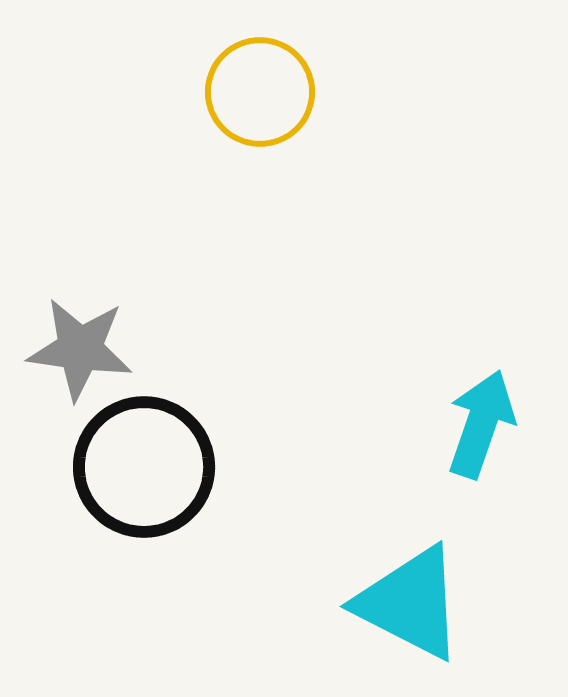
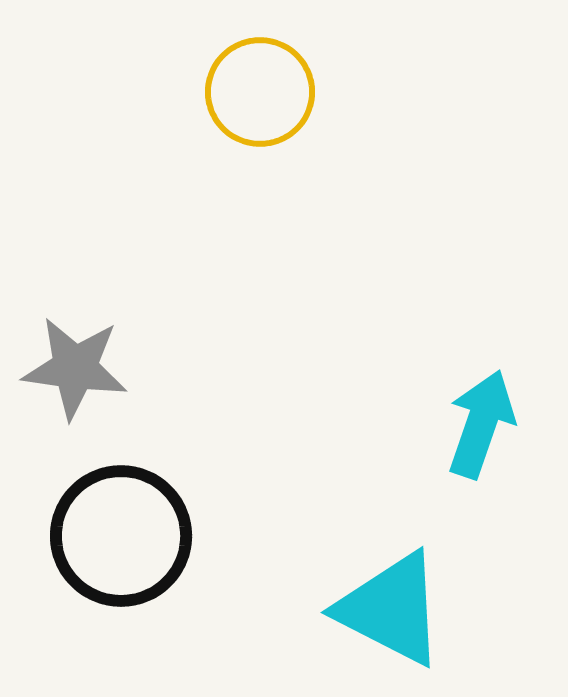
gray star: moved 5 px left, 19 px down
black circle: moved 23 px left, 69 px down
cyan triangle: moved 19 px left, 6 px down
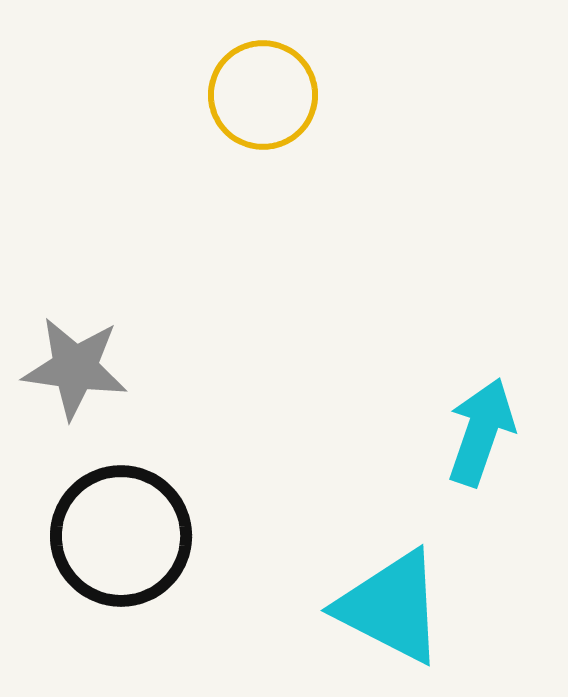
yellow circle: moved 3 px right, 3 px down
cyan arrow: moved 8 px down
cyan triangle: moved 2 px up
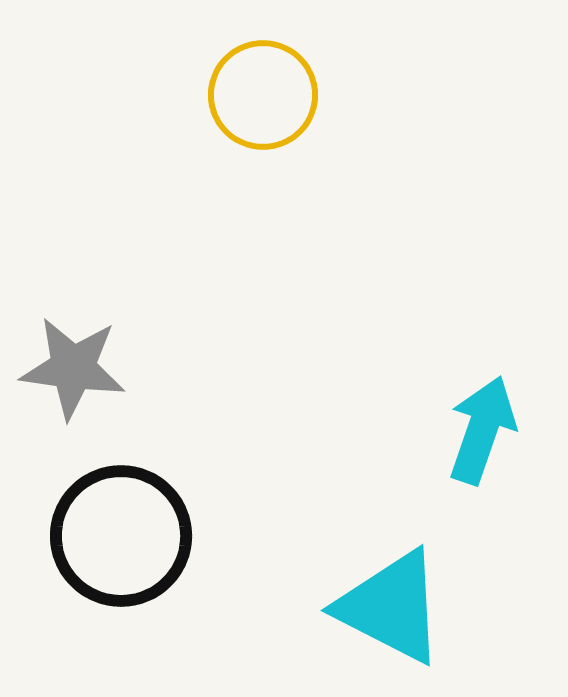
gray star: moved 2 px left
cyan arrow: moved 1 px right, 2 px up
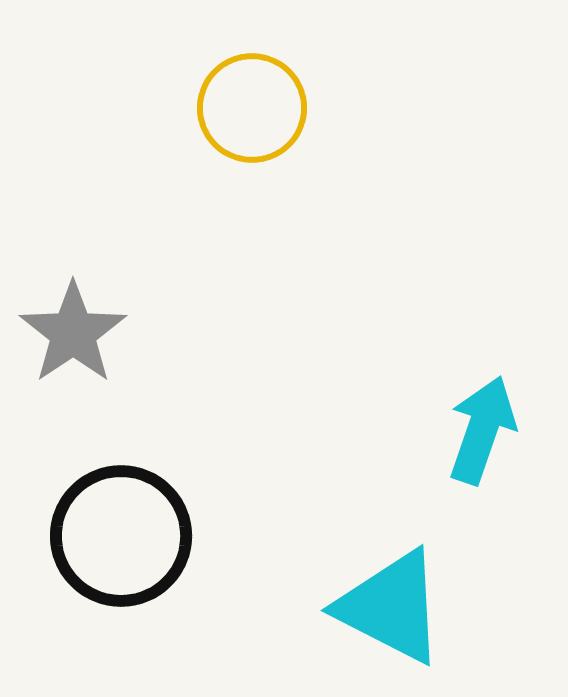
yellow circle: moved 11 px left, 13 px down
gray star: moved 35 px up; rotated 30 degrees clockwise
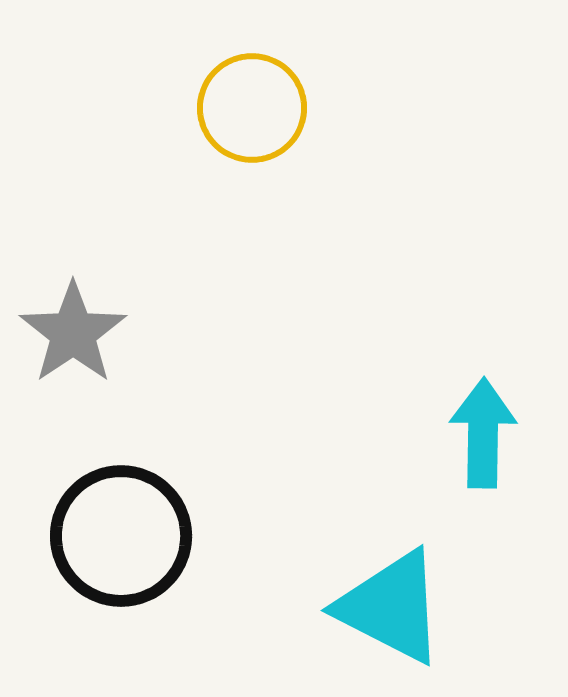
cyan arrow: moved 1 px right, 3 px down; rotated 18 degrees counterclockwise
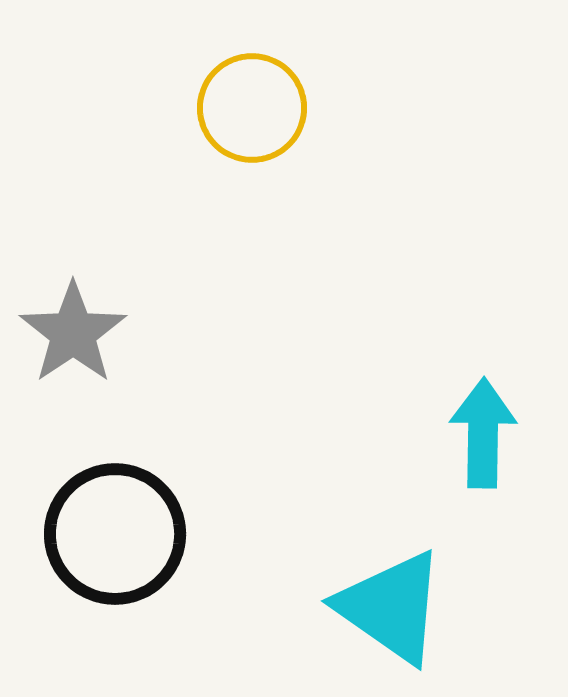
black circle: moved 6 px left, 2 px up
cyan triangle: rotated 8 degrees clockwise
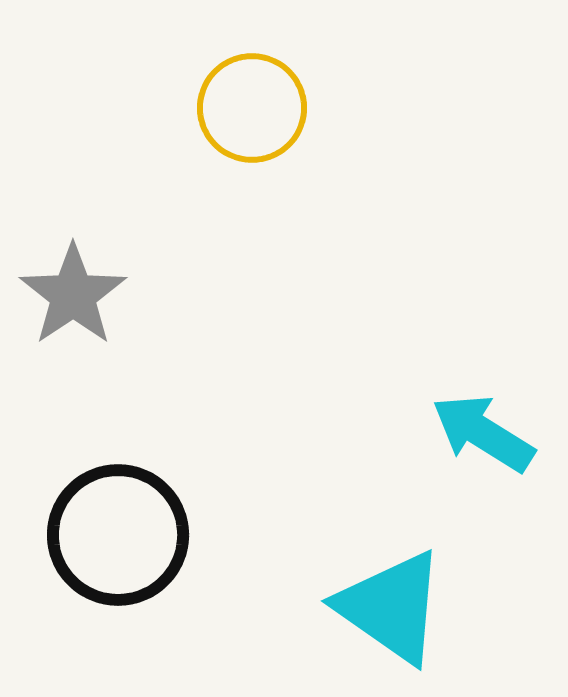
gray star: moved 38 px up
cyan arrow: rotated 59 degrees counterclockwise
black circle: moved 3 px right, 1 px down
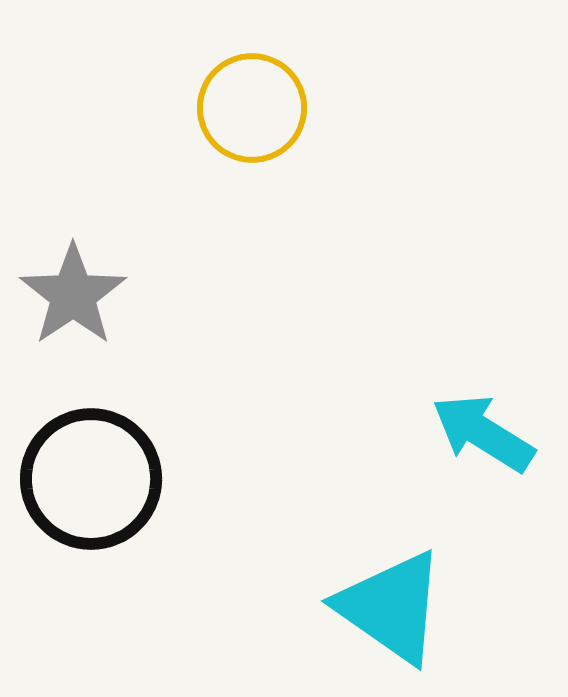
black circle: moved 27 px left, 56 px up
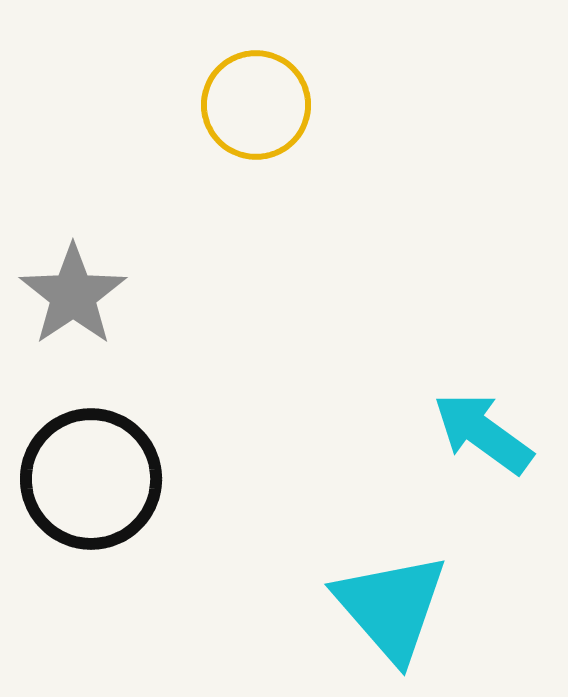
yellow circle: moved 4 px right, 3 px up
cyan arrow: rotated 4 degrees clockwise
cyan triangle: rotated 14 degrees clockwise
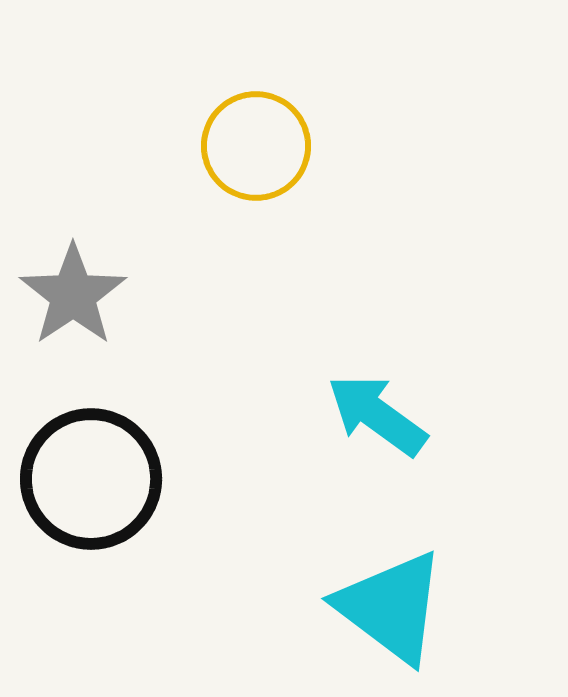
yellow circle: moved 41 px down
cyan arrow: moved 106 px left, 18 px up
cyan triangle: rotated 12 degrees counterclockwise
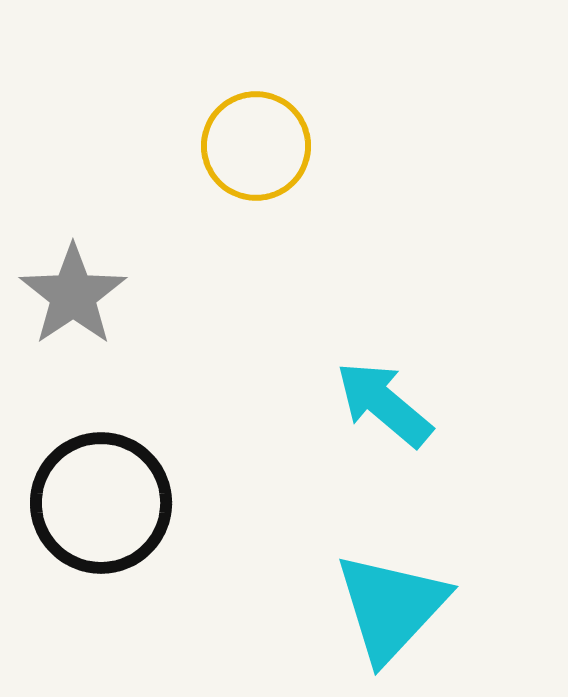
cyan arrow: moved 7 px right, 11 px up; rotated 4 degrees clockwise
black circle: moved 10 px right, 24 px down
cyan triangle: rotated 36 degrees clockwise
